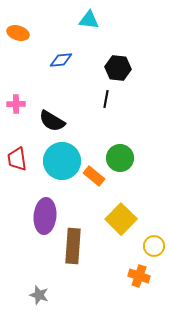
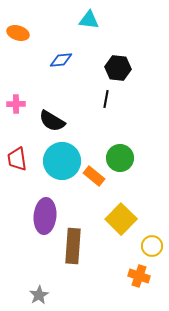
yellow circle: moved 2 px left
gray star: rotated 24 degrees clockwise
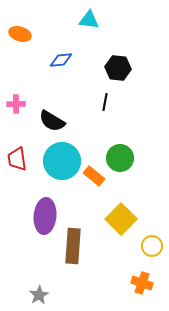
orange ellipse: moved 2 px right, 1 px down
black line: moved 1 px left, 3 px down
orange cross: moved 3 px right, 7 px down
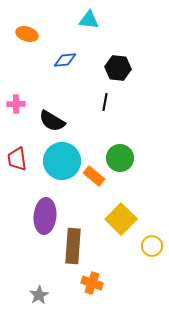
orange ellipse: moved 7 px right
blue diamond: moved 4 px right
orange cross: moved 50 px left
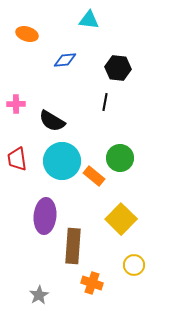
yellow circle: moved 18 px left, 19 px down
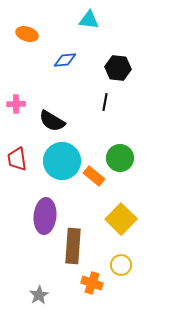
yellow circle: moved 13 px left
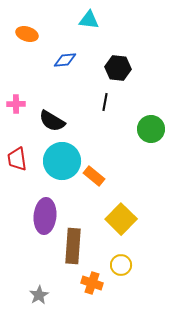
green circle: moved 31 px right, 29 px up
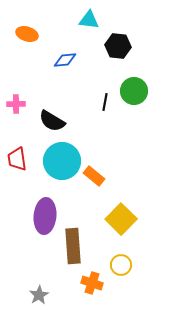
black hexagon: moved 22 px up
green circle: moved 17 px left, 38 px up
brown rectangle: rotated 8 degrees counterclockwise
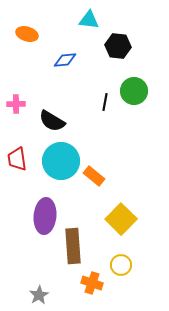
cyan circle: moved 1 px left
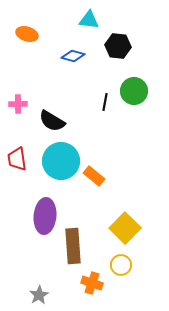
blue diamond: moved 8 px right, 4 px up; rotated 20 degrees clockwise
pink cross: moved 2 px right
yellow square: moved 4 px right, 9 px down
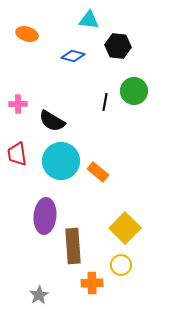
red trapezoid: moved 5 px up
orange rectangle: moved 4 px right, 4 px up
orange cross: rotated 20 degrees counterclockwise
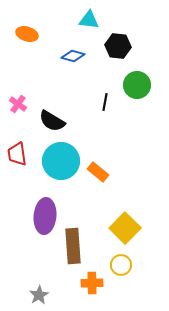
green circle: moved 3 px right, 6 px up
pink cross: rotated 36 degrees clockwise
